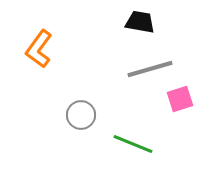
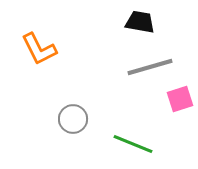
orange L-shape: rotated 63 degrees counterclockwise
gray line: moved 2 px up
gray circle: moved 8 px left, 4 px down
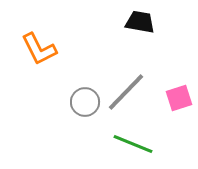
gray line: moved 24 px left, 25 px down; rotated 30 degrees counterclockwise
pink square: moved 1 px left, 1 px up
gray circle: moved 12 px right, 17 px up
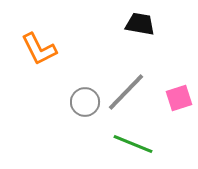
black trapezoid: moved 2 px down
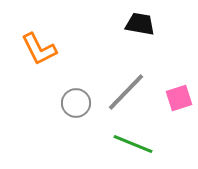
gray circle: moved 9 px left, 1 px down
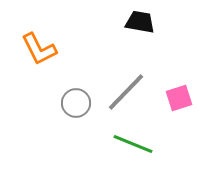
black trapezoid: moved 2 px up
